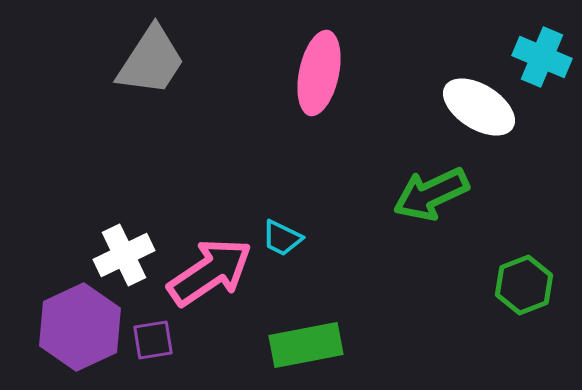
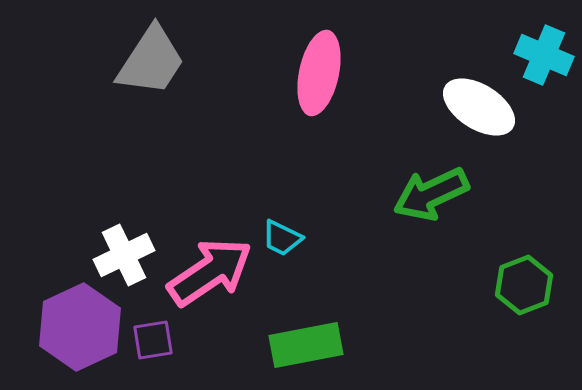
cyan cross: moved 2 px right, 2 px up
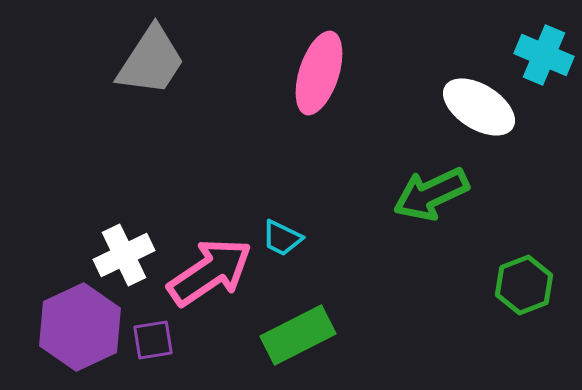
pink ellipse: rotated 6 degrees clockwise
green rectangle: moved 8 px left, 10 px up; rotated 16 degrees counterclockwise
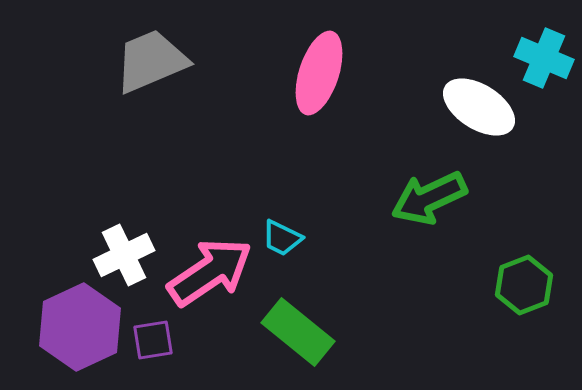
cyan cross: moved 3 px down
gray trapezoid: rotated 146 degrees counterclockwise
green arrow: moved 2 px left, 4 px down
green rectangle: moved 3 px up; rotated 66 degrees clockwise
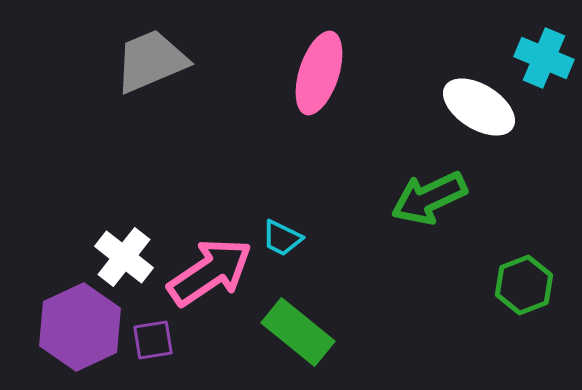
white cross: moved 2 px down; rotated 26 degrees counterclockwise
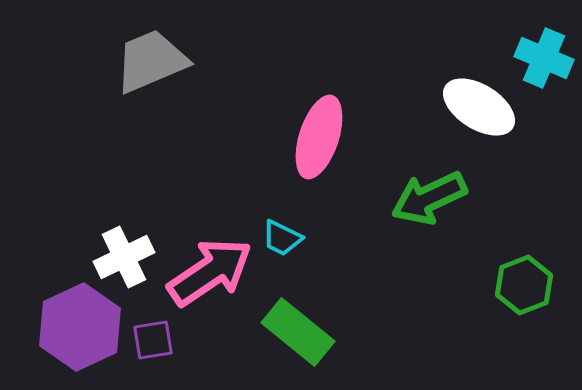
pink ellipse: moved 64 px down
white cross: rotated 26 degrees clockwise
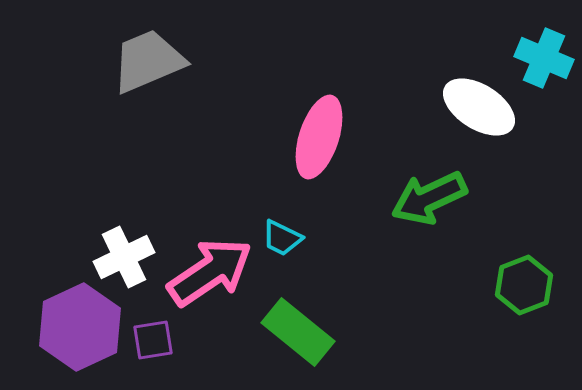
gray trapezoid: moved 3 px left
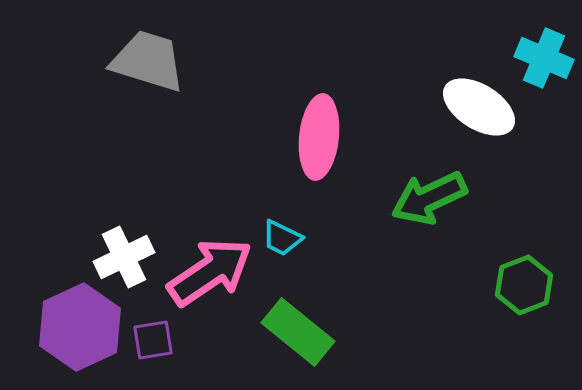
gray trapezoid: rotated 40 degrees clockwise
pink ellipse: rotated 12 degrees counterclockwise
